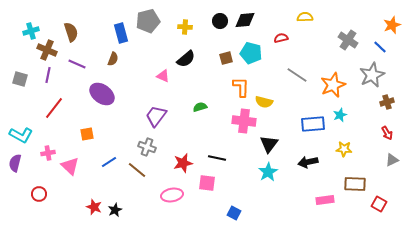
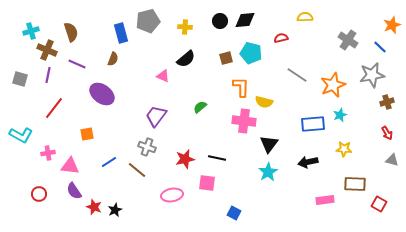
gray star at (372, 75): rotated 15 degrees clockwise
green semicircle at (200, 107): rotated 24 degrees counterclockwise
gray triangle at (392, 160): rotated 40 degrees clockwise
purple semicircle at (15, 163): moved 59 px right, 28 px down; rotated 48 degrees counterclockwise
red star at (183, 163): moved 2 px right, 4 px up
pink triangle at (70, 166): rotated 36 degrees counterclockwise
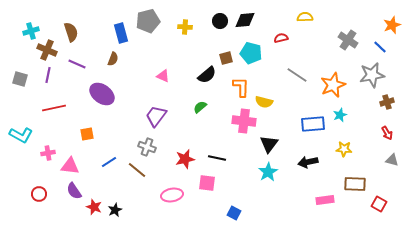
black semicircle at (186, 59): moved 21 px right, 16 px down
red line at (54, 108): rotated 40 degrees clockwise
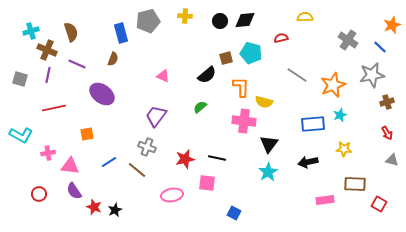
yellow cross at (185, 27): moved 11 px up
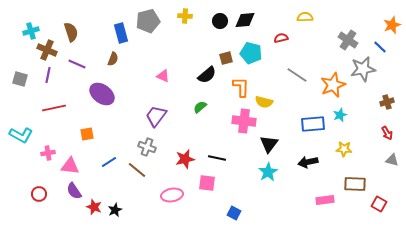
gray star at (372, 75): moved 9 px left, 6 px up
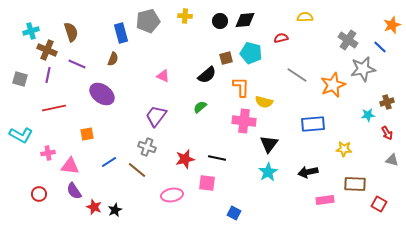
cyan star at (340, 115): moved 28 px right; rotated 16 degrees clockwise
black arrow at (308, 162): moved 10 px down
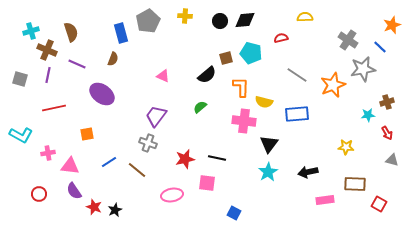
gray pentagon at (148, 21): rotated 15 degrees counterclockwise
blue rectangle at (313, 124): moved 16 px left, 10 px up
gray cross at (147, 147): moved 1 px right, 4 px up
yellow star at (344, 149): moved 2 px right, 2 px up
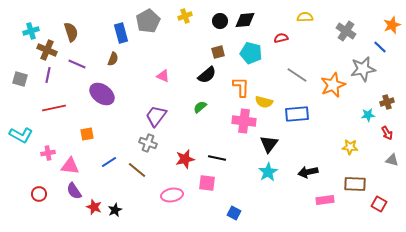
yellow cross at (185, 16): rotated 24 degrees counterclockwise
gray cross at (348, 40): moved 2 px left, 9 px up
brown square at (226, 58): moved 8 px left, 6 px up
yellow star at (346, 147): moved 4 px right
